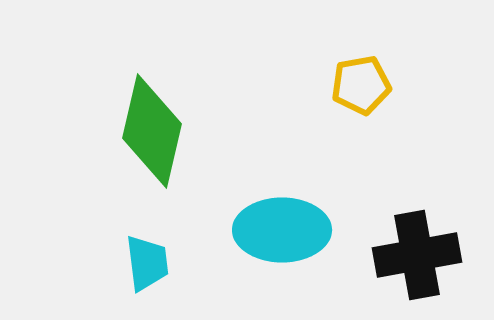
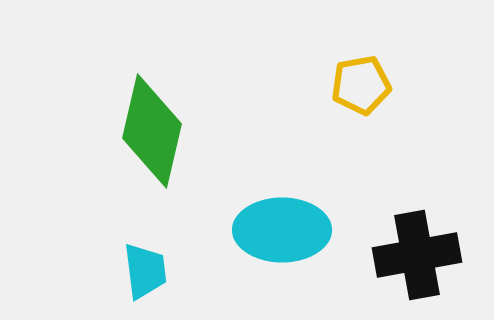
cyan trapezoid: moved 2 px left, 8 px down
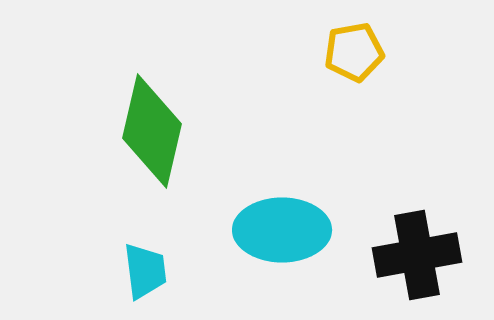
yellow pentagon: moved 7 px left, 33 px up
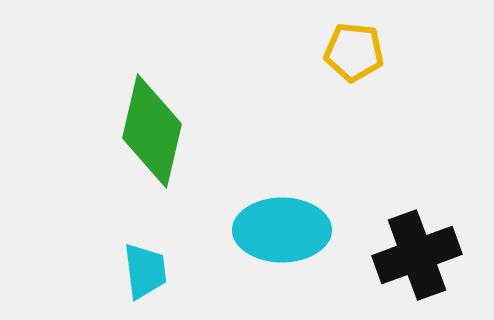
yellow pentagon: rotated 16 degrees clockwise
black cross: rotated 10 degrees counterclockwise
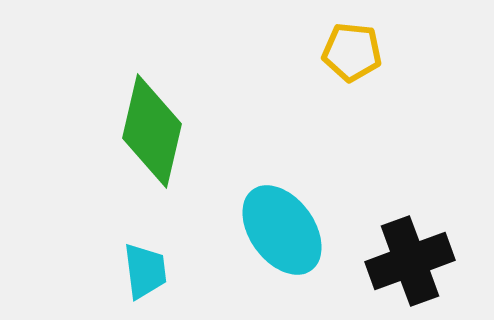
yellow pentagon: moved 2 px left
cyan ellipse: rotated 54 degrees clockwise
black cross: moved 7 px left, 6 px down
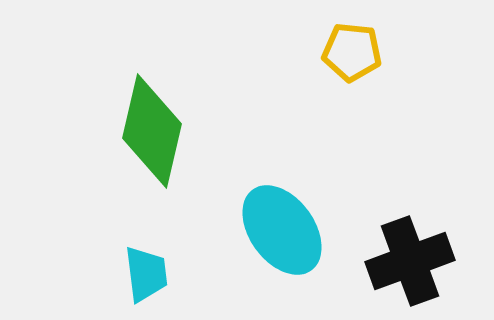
cyan trapezoid: moved 1 px right, 3 px down
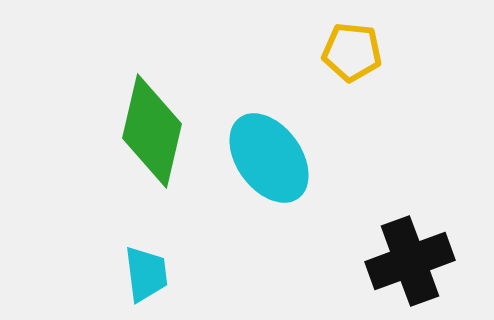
cyan ellipse: moved 13 px left, 72 px up
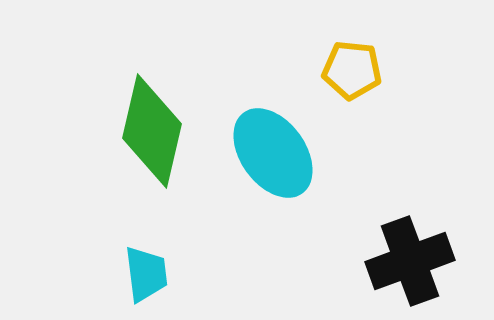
yellow pentagon: moved 18 px down
cyan ellipse: moved 4 px right, 5 px up
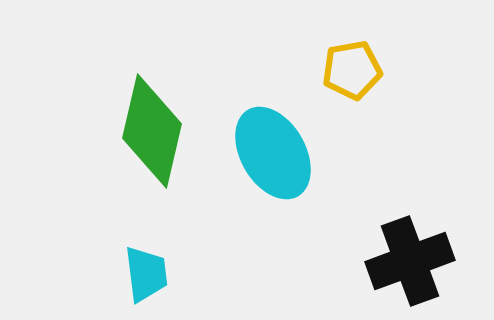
yellow pentagon: rotated 16 degrees counterclockwise
cyan ellipse: rotated 6 degrees clockwise
